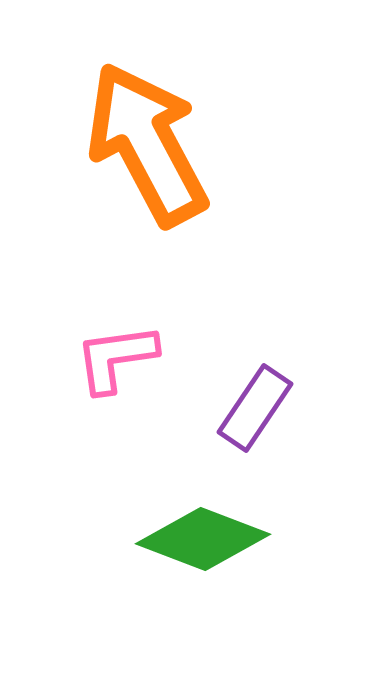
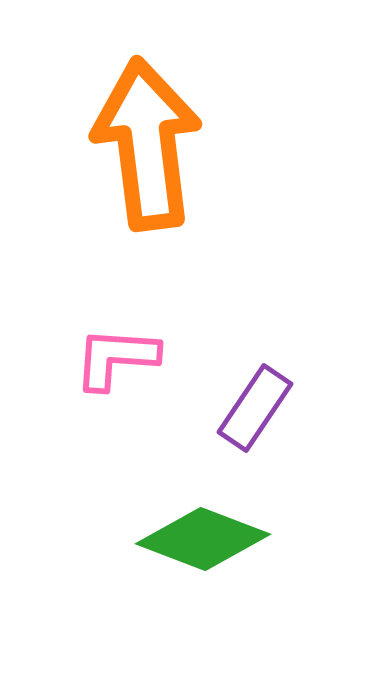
orange arrow: rotated 21 degrees clockwise
pink L-shape: rotated 12 degrees clockwise
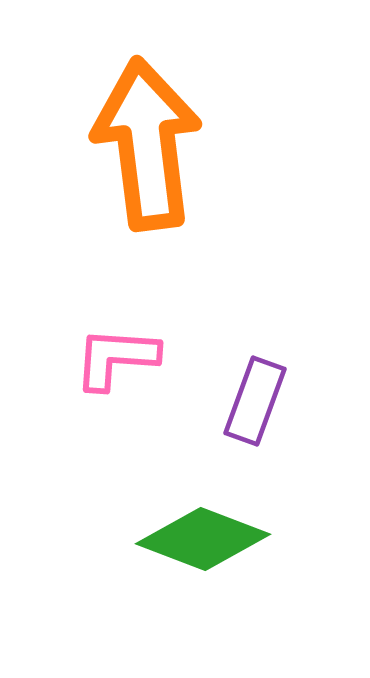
purple rectangle: moved 7 px up; rotated 14 degrees counterclockwise
